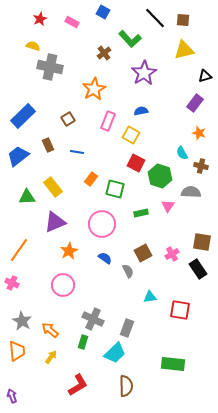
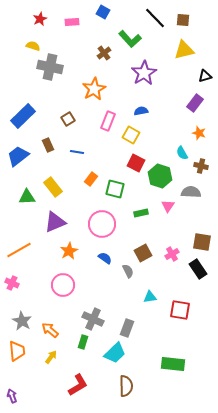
pink rectangle at (72, 22): rotated 32 degrees counterclockwise
orange line at (19, 250): rotated 25 degrees clockwise
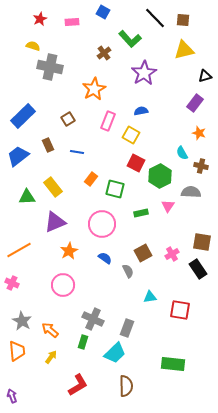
green hexagon at (160, 176): rotated 15 degrees clockwise
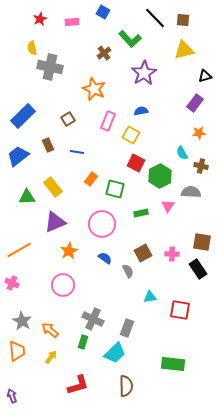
yellow semicircle at (33, 46): moved 1 px left, 2 px down; rotated 120 degrees counterclockwise
orange star at (94, 89): rotated 20 degrees counterclockwise
orange star at (199, 133): rotated 24 degrees counterclockwise
pink cross at (172, 254): rotated 32 degrees clockwise
red L-shape at (78, 385): rotated 15 degrees clockwise
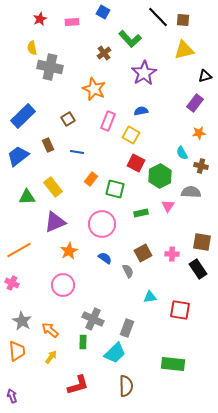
black line at (155, 18): moved 3 px right, 1 px up
green rectangle at (83, 342): rotated 16 degrees counterclockwise
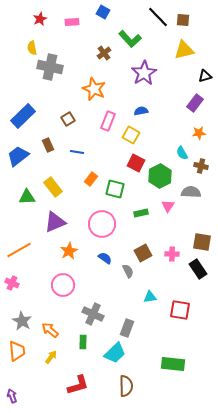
gray cross at (93, 319): moved 5 px up
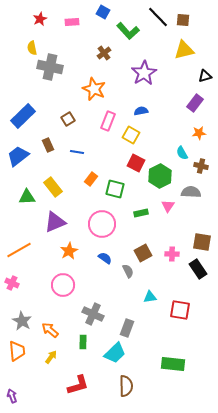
green L-shape at (130, 39): moved 2 px left, 8 px up
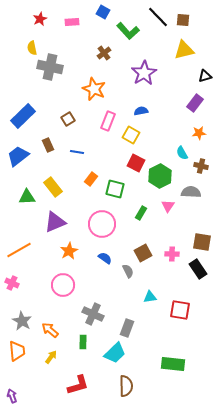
green rectangle at (141, 213): rotated 48 degrees counterclockwise
